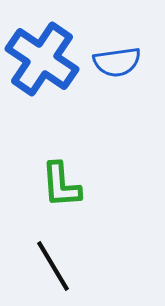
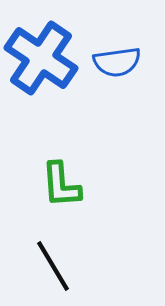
blue cross: moved 1 px left, 1 px up
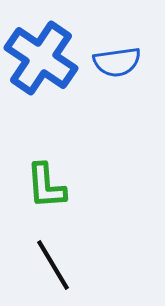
green L-shape: moved 15 px left, 1 px down
black line: moved 1 px up
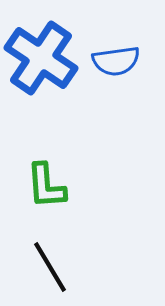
blue semicircle: moved 1 px left, 1 px up
black line: moved 3 px left, 2 px down
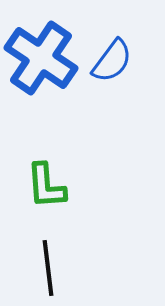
blue semicircle: moved 4 px left; rotated 45 degrees counterclockwise
black line: moved 2 px left, 1 px down; rotated 24 degrees clockwise
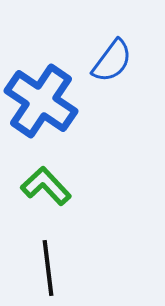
blue cross: moved 43 px down
green L-shape: rotated 141 degrees clockwise
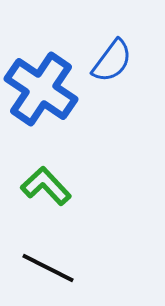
blue cross: moved 12 px up
black line: rotated 56 degrees counterclockwise
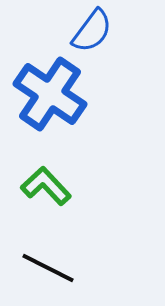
blue semicircle: moved 20 px left, 30 px up
blue cross: moved 9 px right, 5 px down
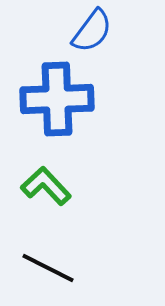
blue cross: moved 7 px right, 5 px down; rotated 36 degrees counterclockwise
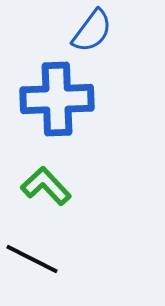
black line: moved 16 px left, 9 px up
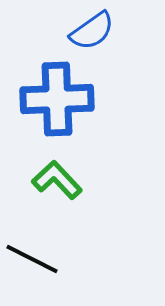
blue semicircle: rotated 18 degrees clockwise
green L-shape: moved 11 px right, 6 px up
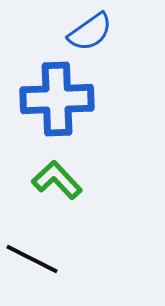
blue semicircle: moved 2 px left, 1 px down
